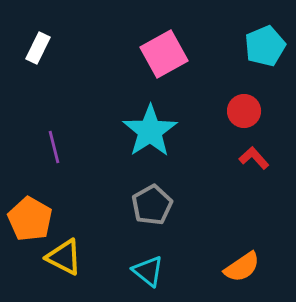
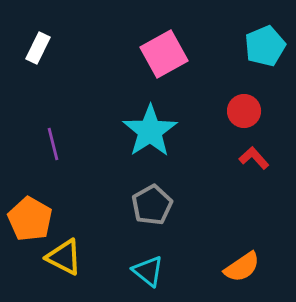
purple line: moved 1 px left, 3 px up
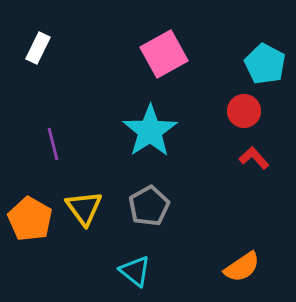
cyan pentagon: moved 18 px down; rotated 21 degrees counterclockwise
gray pentagon: moved 3 px left, 1 px down
yellow triangle: moved 20 px right, 49 px up; rotated 27 degrees clockwise
cyan triangle: moved 13 px left
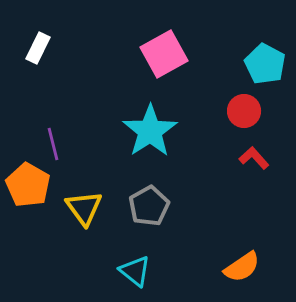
orange pentagon: moved 2 px left, 34 px up
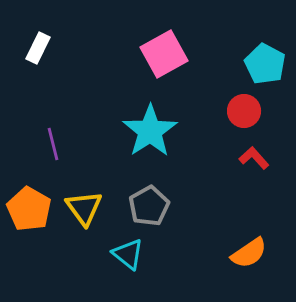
orange pentagon: moved 1 px right, 24 px down
orange semicircle: moved 7 px right, 14 px up
cyan triangle: moved 7 px left, 17 px up
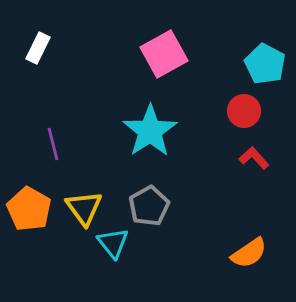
cyan triangle: moved 15 px left, 11 px up; rotated 12 degrees clockwise
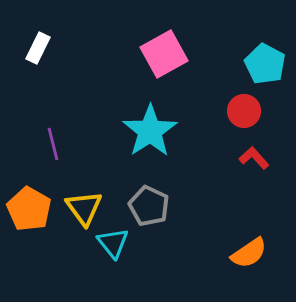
gray pentagon: rotated 18 degrees counterclockwise
